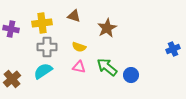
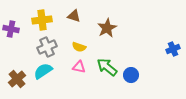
yellow cross: moved 3 px up
gray cross: rotated 24 degrees counterclockwise
brown cross: moved 5 px right
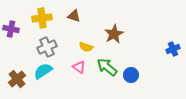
yellow cross: moved 2 px up
brown star: moved 7 px right, 6 px down
yellow semicircle: moved 7 px right
pink triangle: rotated 24 degrees clockwise
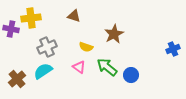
yellow cross: moved 11 px left
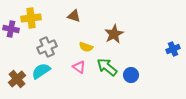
cyan semicircle: moved 2 px left
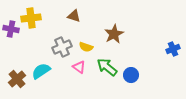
gray cross: moved 15 px right
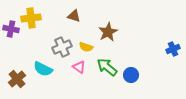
brown star: moved 6 px left, 2 px up
cyan semicircle: moved 2 px right, 2 px up; rotated 120 degrees counterclockwise
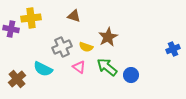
brown star: moved 5 px down
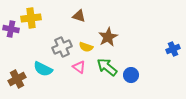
brown triangle: moved 5 px right
brown cross: rotated 12 degrees clockwise
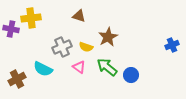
blue cross: moved 1 px left, 4 px up
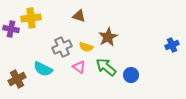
green arrow: moved 1 px left
